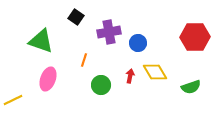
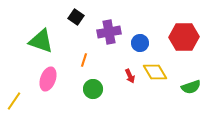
red hexagon: moved 11 px left
blue circle: moved 2 px right
red arrow: rotated 144 degrees clockwise
green circle: moved 8 px left, 4 px down
yellow line: moved 1 px right, 1 px down; rotated 30 degrees counterclockwise
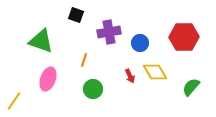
black square: moved 2 px up; rotated 14 degrees counterclockwise
green semicircle: rotated 150 degrees clockwise
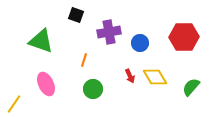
yellow diamond: moved 5 px down
pink ellipse: moved 2 px left, 5 px down; rotated 45 degrees counterclockwise
yellow line: moved 3 px down
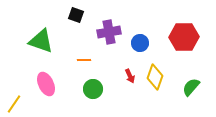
orange line: rotated 72 degrees clockwise
yellow diamond: rotated 50 degrees clockwise
